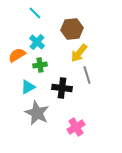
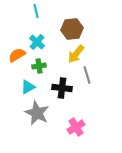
cyan line: moved 1 px right, 2 px up; rotated 32 degrees clockwise
yellow arrow: moved 3 px left, 1 px down
green cross: moved 1 px left, 1 px down
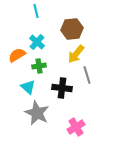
cyan triangle: rotated 49 degrees counterclockwise
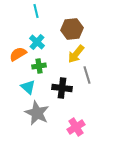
orange semicircle: moved 1 px right, 1 px up
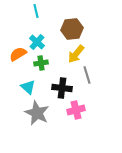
green cross: moved 2 px right, 3 px up
pink cross: moved 17 px up; rotated 18 degrees clockwise
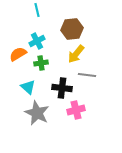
cyan line: moved 1 px right, 1 px up
cyan cross: moved 1 px up; rotated 21 degrees clockwise
gray line: rotated 66 degrees counterclockwise
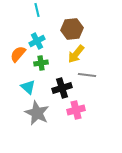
orange semicircle: rotated 18 degrees counterclockwise
black cross: rotated 24 degrees counterclockwise
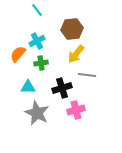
cyan line: rotated 24 degrees counterclockwise
cyan triangle: rotated 42 degrees counterclockwise
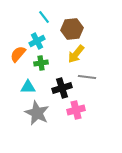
cyan line: moved 7 px right, 7 px down
gray line: moved 2 px down
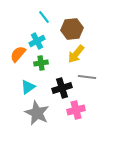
cyan triangle: rotated 35 degrees counterclockwise
